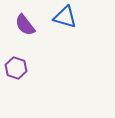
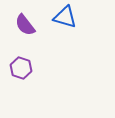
purple hexagon: moved 5 px right
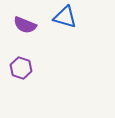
purple semicircle: rotated 30 degrees counterclockwise
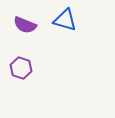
blue triangle: moved 3 px down
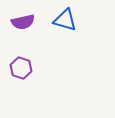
purple semicircle: moved 2 px left, 3 px up; rotated 35 degrees counterclockwise
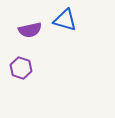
purple semicircle: moved 7 px right, 8 px down
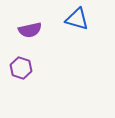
blue triangle: moved 12 px right, 1 px up
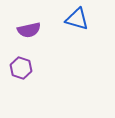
purple semicircle: moved 1 px left
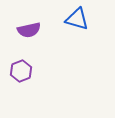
purple hexagon: moved 3 px down; rotated 20 degrees clockwise
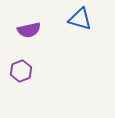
blue triangle: moved 3 px right
